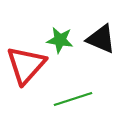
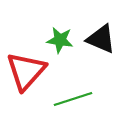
red triangle: moved 6 px down
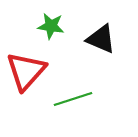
green star: moved 9 px left, 14 px up
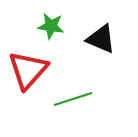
red triangle: moved 2 px right, 1 px up
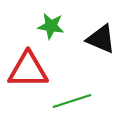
red triangle: rotated 48 degrees clockwise
green line: moved 1 px left, 2 px down
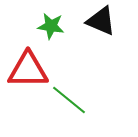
black triangle: moved 18 px up
green line: moved 3 px left, 1 px up; rotated 57 degrees clockwise
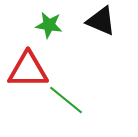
green star: moved 2 px left, 1 px up
green line: moved 3 px left
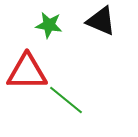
red triangle: moved 1 px left, 2 px down
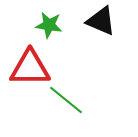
red triangle: moved 3 px right, 4 px up
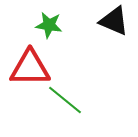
black triangle: moved 13 px right
green line: moved 1 px left
